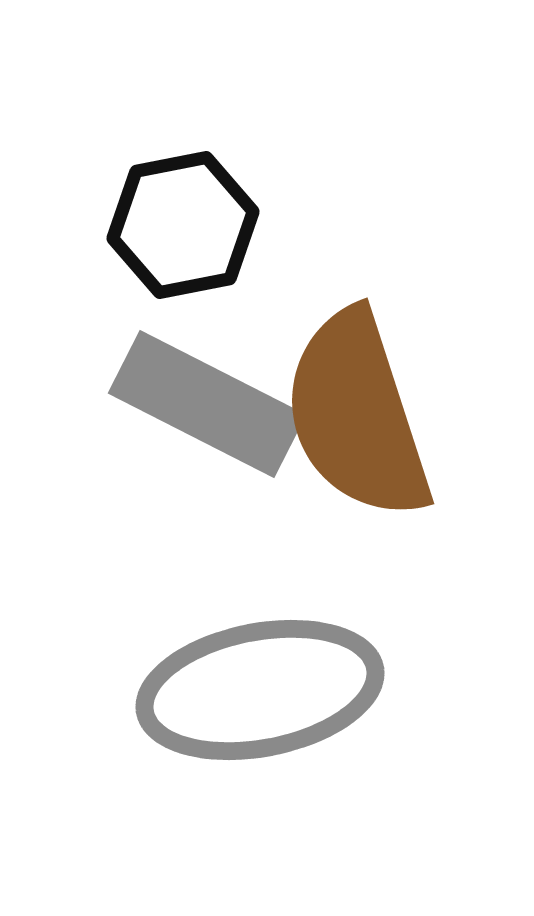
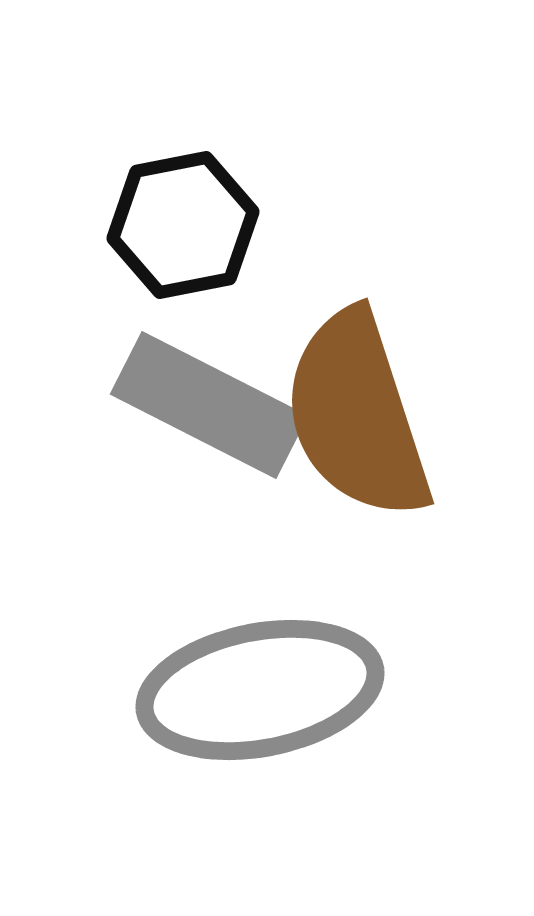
gray rectangle: moved 2 px right, 1 px down
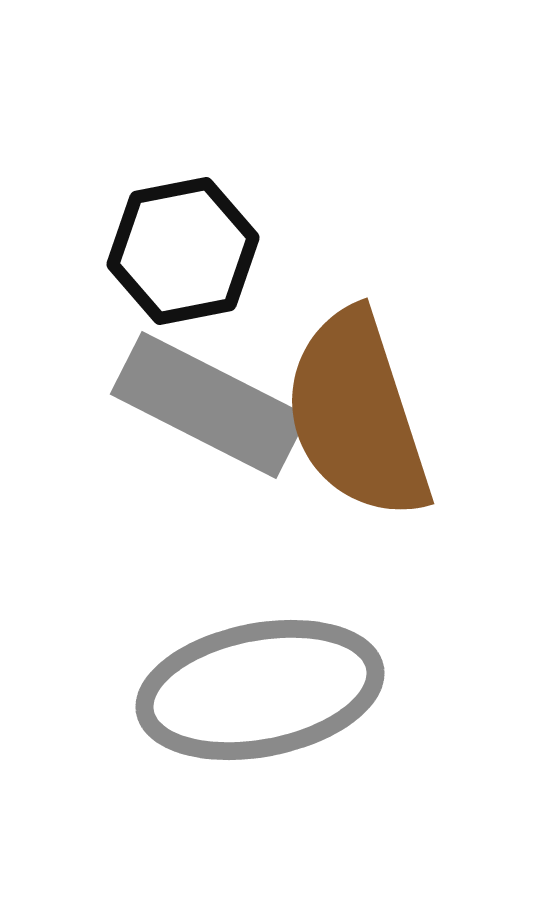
black hexagon: moved 26 px down
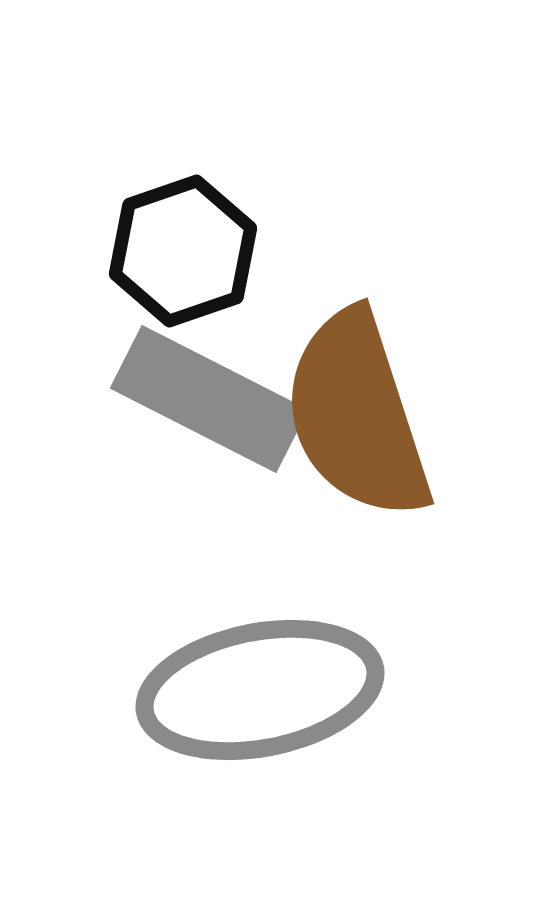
black hexagon: rotated 8 degrees counterclockwise
gray rectangle: moved 6 px up
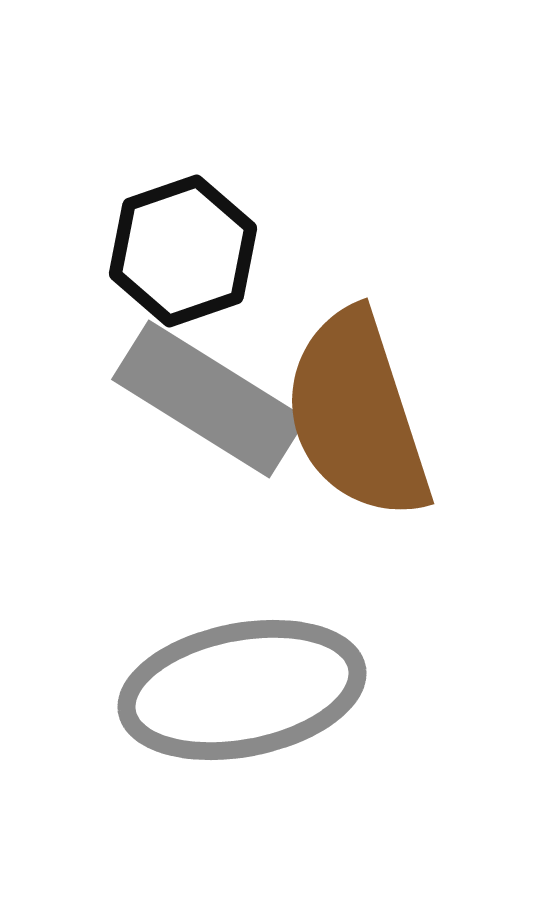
gray rectangle: rotated 5 degrees clockwise
gray ellipse: moved 18 px left
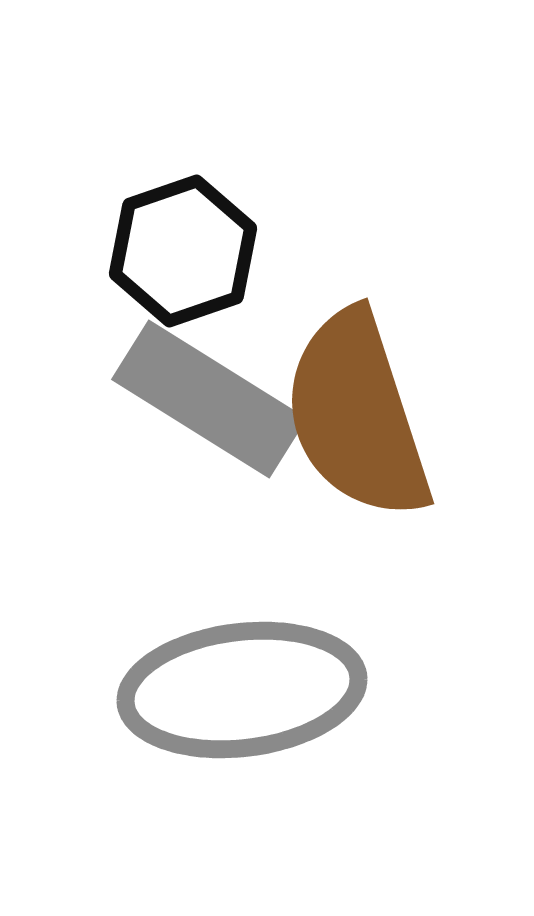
gray ellipse: rotated 4 degrees clockwise
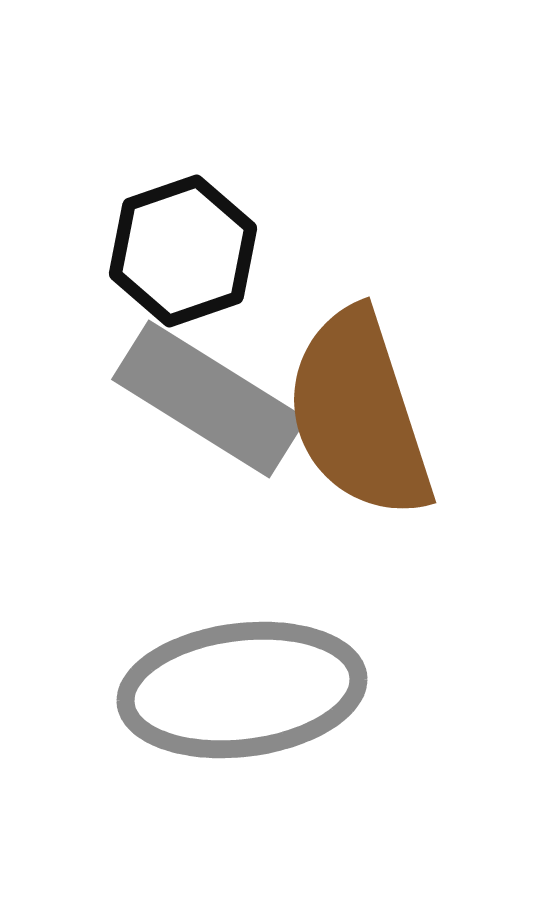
brown semicircle: moved 2 px right, 1 px up
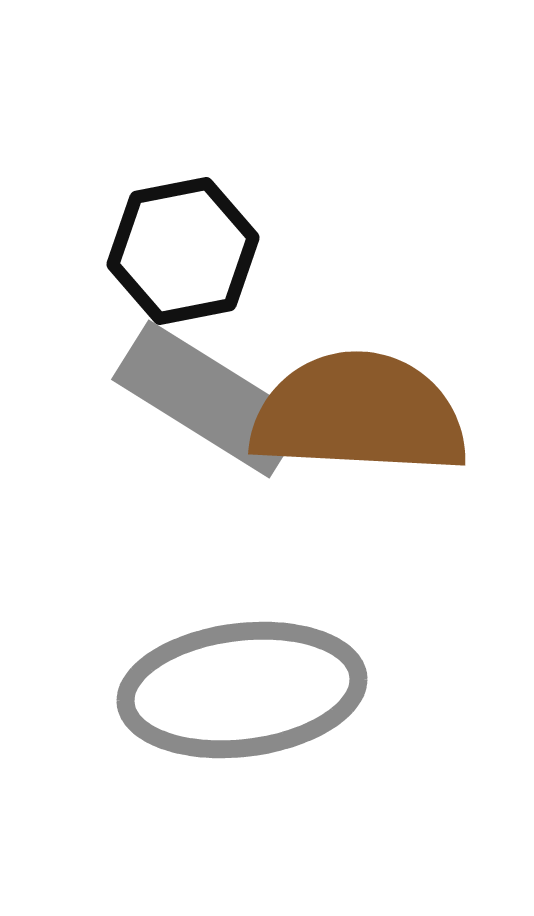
black hexagon: rotated 8 degrees clockwise
brown semicircle: rotated 111 degrees clockwise
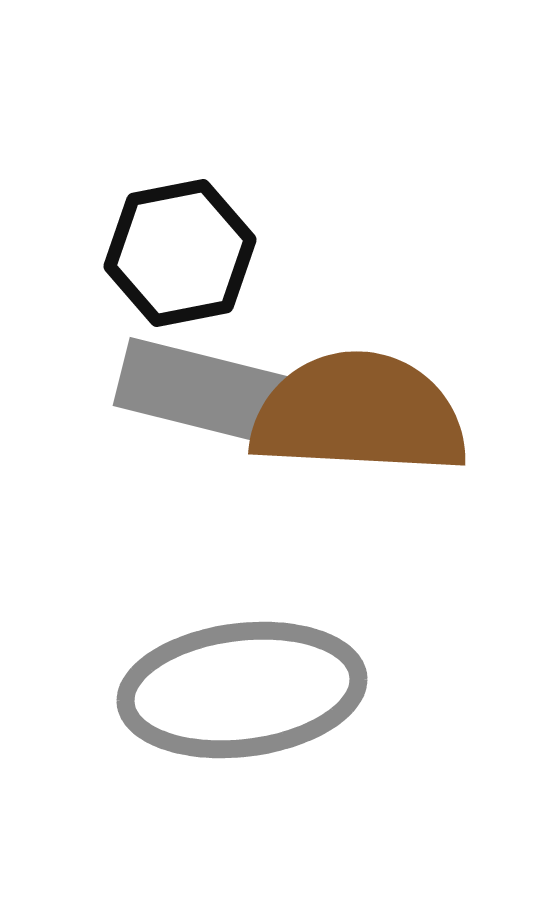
black hexagon: moved 3 px left, 2 px down
gray rectangle: moved 3 px right, 5 px up; rotated 18 degrees counterclockwise
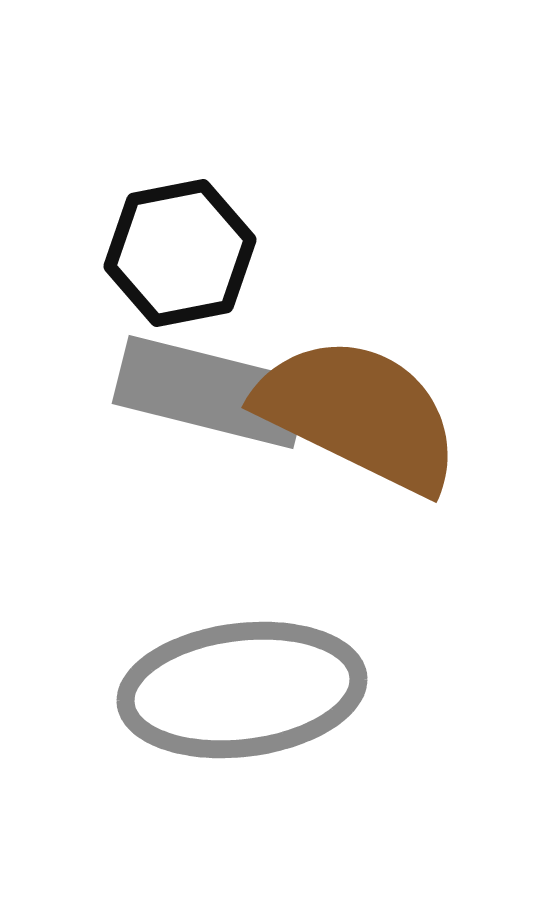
gray rectangle: moved 1 px left, 2 px up
brown semicircle: rotated 23 degrees clockwise
